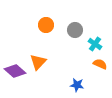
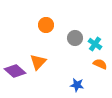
gray circle: moved 8 px down
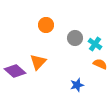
blue star: rotated 24 degrees counterclockwise
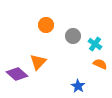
gray circle: moved 2 px left, 2 px up
purple diamond: moved 2 px right, 3 px down
blue star: moved 1 px right, 1 px down; rotated 24 degrees counterclockwise
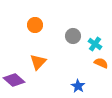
orange circle: moved 11 px left
orange semicircle: moved 1 px right, 1 px up
purple diamond: moved 3 px left, 6 px down
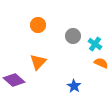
orange circle: moved 3 px right
blue star: moved 4 px left
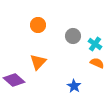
orange semicircle: moved 4 px left
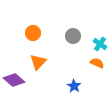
orange circle: moved 5 px left, 8 px down
cyan cross: moved 5 px right
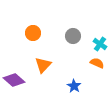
orange triangle: moved 5 px right, 3 px down
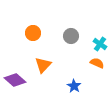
gray circle: moved 2 px left
purple diamond: moved 1 px right
